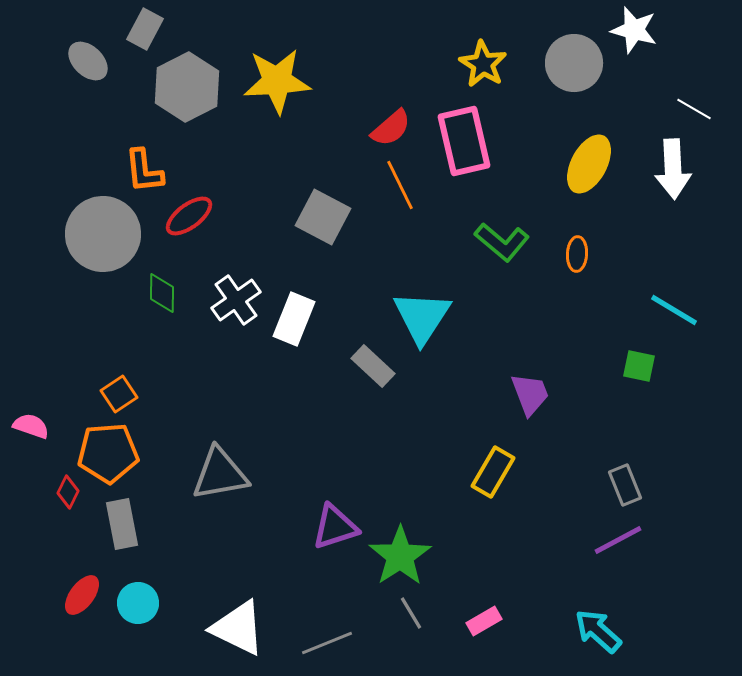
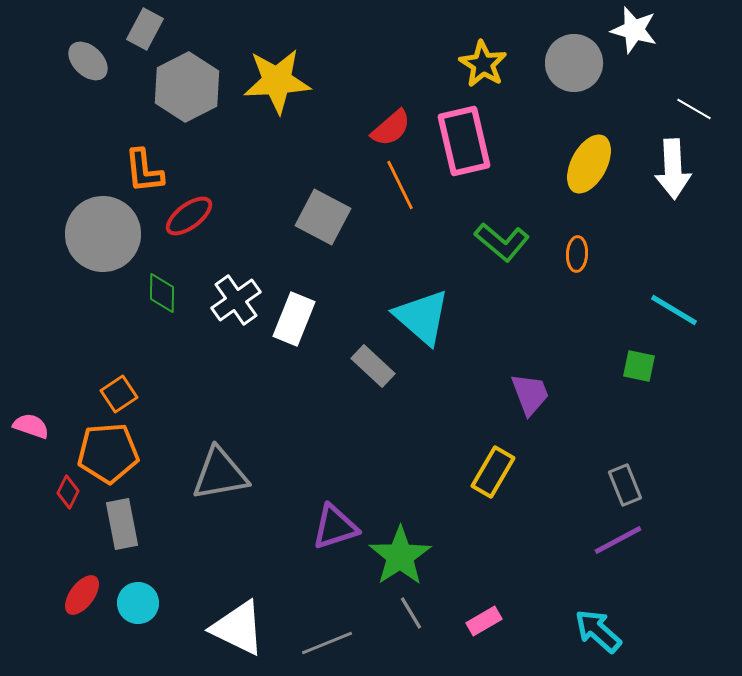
cyan triangle at (422, 317): rotated 22 degrees counterclockwise
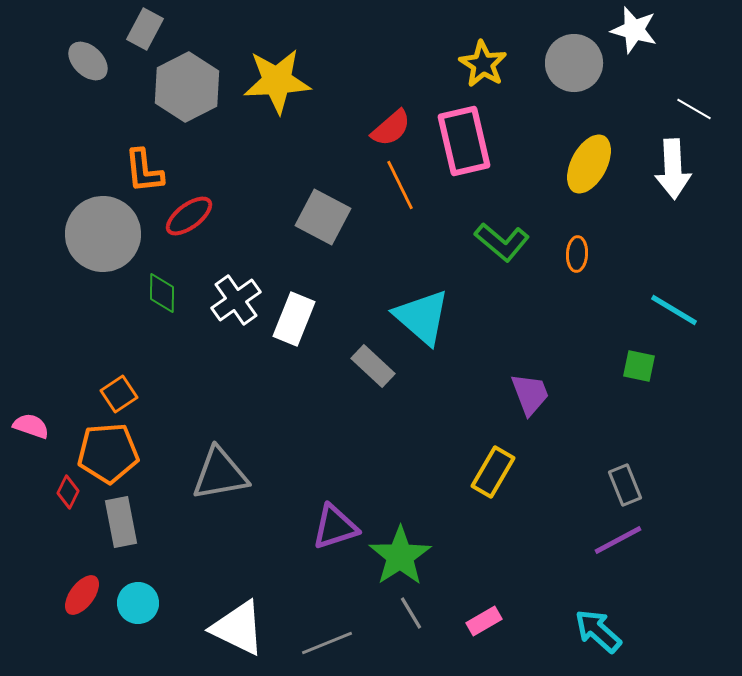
gray rectangle at (122, 524): moved 1 px left, 2 px up
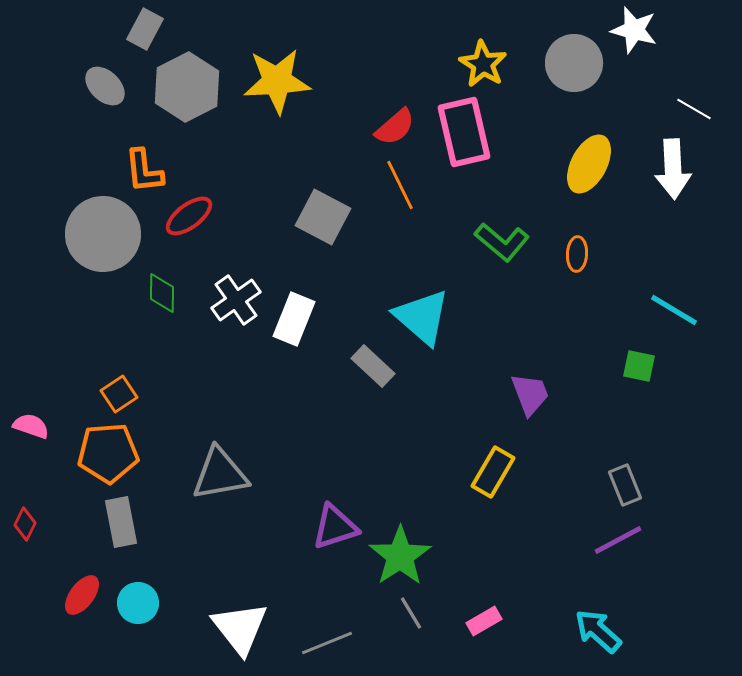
gray ellipse at (88, 61): moved 17 px right, 25 px down
red semicircle at (391, 128): moved 4 px right, 1 px up
pink rectangle at (464, 141): moved 9 px up
red diamond at (68, 492): moved 43 px left, 32 px down
white triangle at (238, 628): moved 2 px right; rotated 26 degrees clockwise
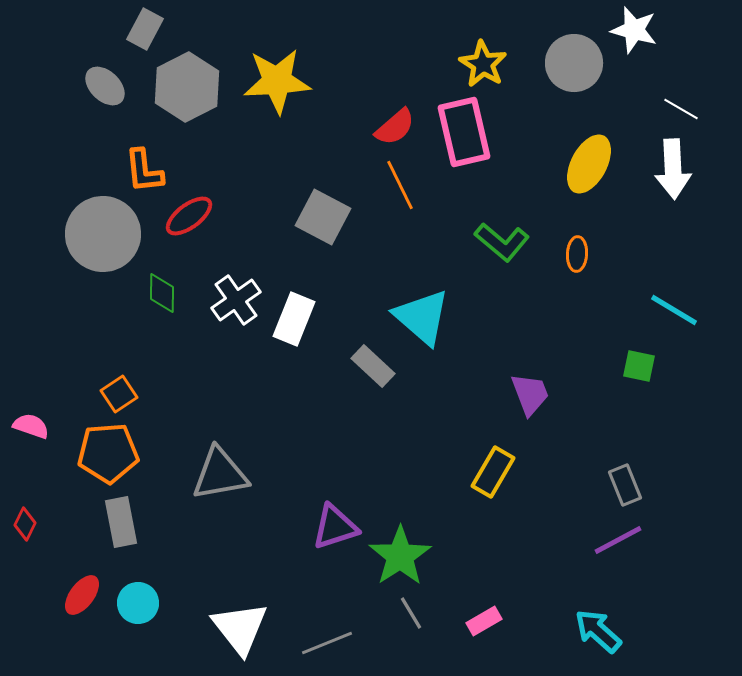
white line at (694, 109): moved 13 px left
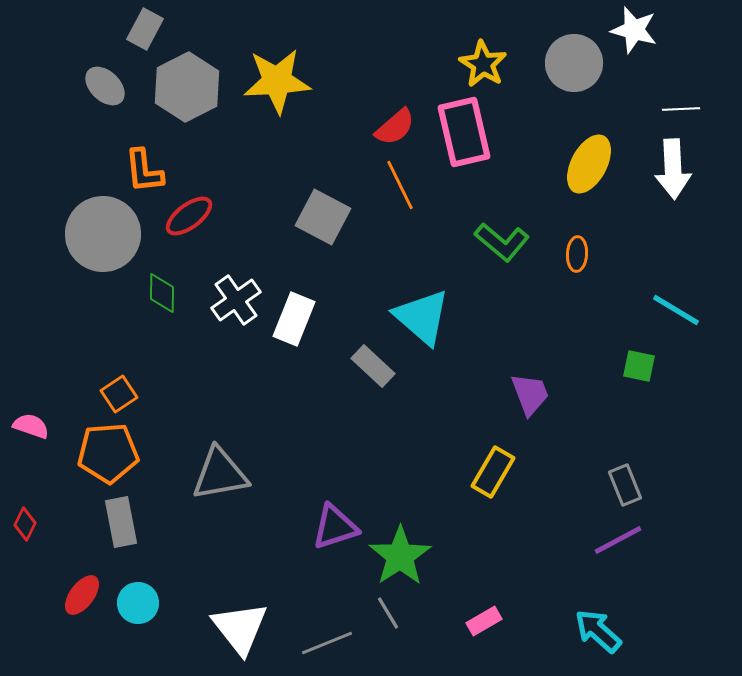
white line at (681, 109): rotated 33 degrees counterclockwise
cyan line at (674, 310): moved 2 px right
gray line at (411, 613): moved 23 px left
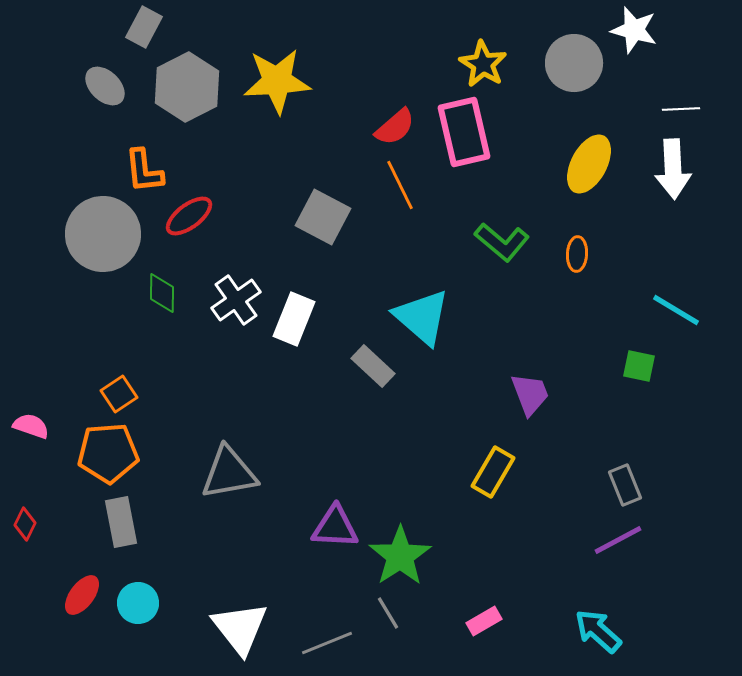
gray rectangle at (145, 29): moved 1 px left, 2 px up
gray triangle at (220, 474): moved 9 px right, 1 px up
purple triangle at (335, 527): rotated 21 degrees clockwise
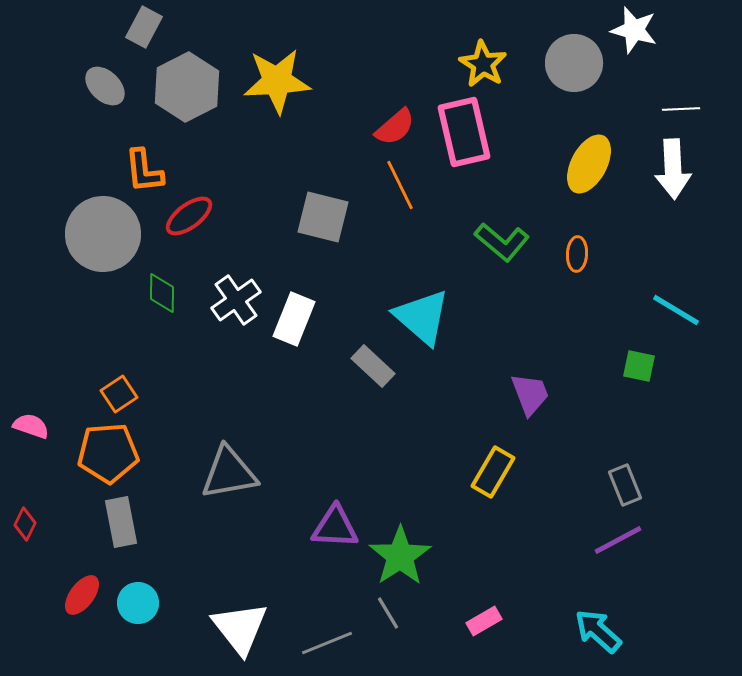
gray square at (323, 217): rotated 14 degrees counterclockwise
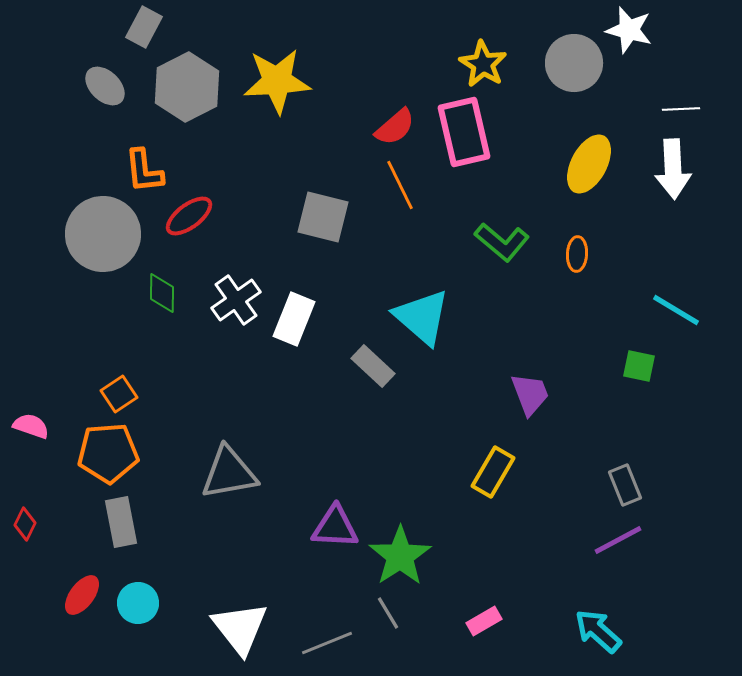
white star at (634, 30): moved 5 px left
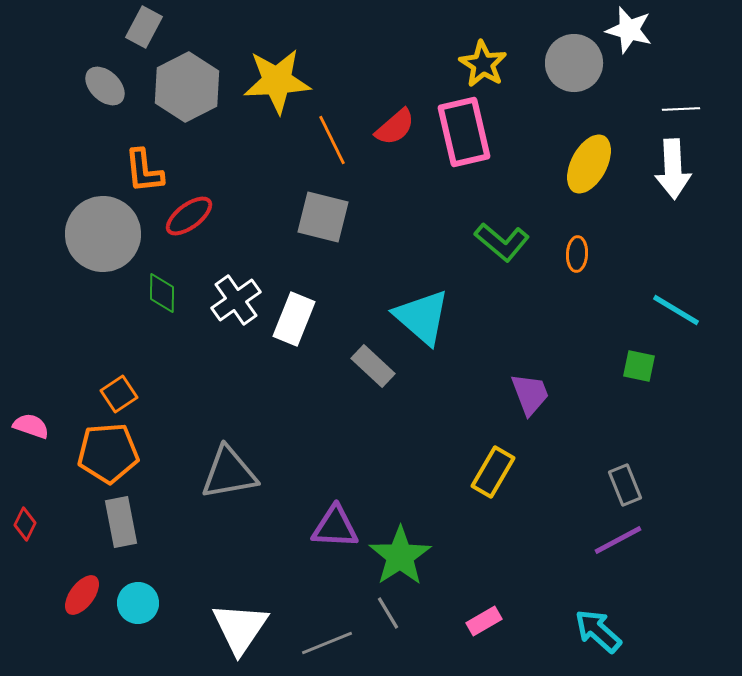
orange line at (400, 185): moved 68 px left, 45 px up
white triangle at (240, 628): rotated 12 degrees clockwise
